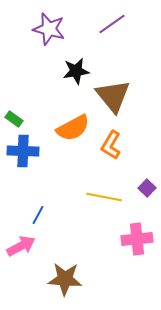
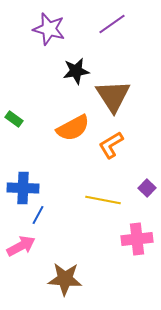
brown triangle: rotated 6 degrees clockwise
orange L-shape: rotated 28 degrees clockwise
blue cross: moved 37 px down
yellow line: moved 1 px left, 3 px down
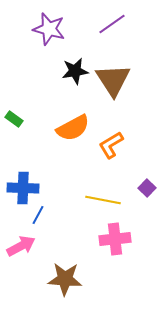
black star: moved 1 px left
brown triangle: moved 16 px up
pink cross: moved 22 px left
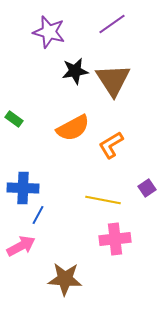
purple star: moved 3 px down
purple square: rotated 12 degrees clockwise
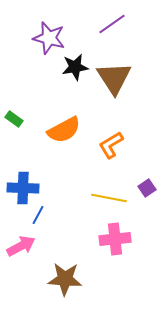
purple star: moved 6 px down
black star: moved 4 px up
brown triangle: moved 1 px right, 2 px up
orange semicircle: moved 9 px left, 2 px down
yellow line: moved 6 px right, 2 px up
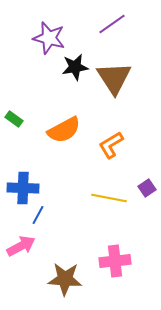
pink cross: moved 22 px down
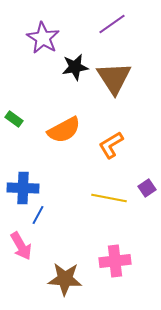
purple star: moved 6 px left; rotated 16 degrees clockwise
pink arrow: rotated 88 degrees clockwise
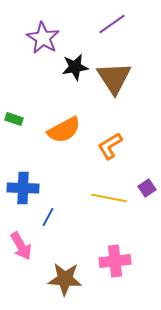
green rectangle: rotated 18 degrees counterclockwise
orange L-shape: moved 1 px left, 1 px down
blue line: moved 10 px right, 2 px down
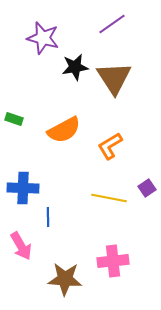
purple star: rotated 16 degrees counterclockwise
blue line: rotated 30 degrees counterclockwise
pink cross: moved 2 px left
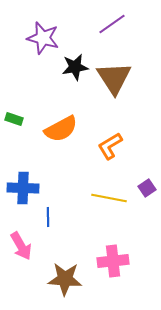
orange semicircle: moved 3 px left, 1 px up
